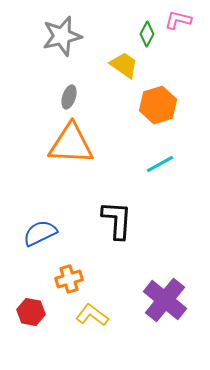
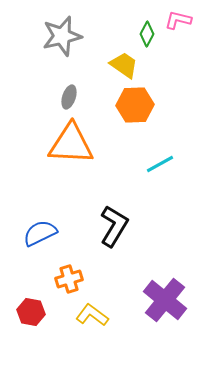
orange hexagon: moved 23 px left; rotated 15 degrees clockwise
black L-shape: moved 3 px left, 6 px down; rotated 27 degrees clockwise
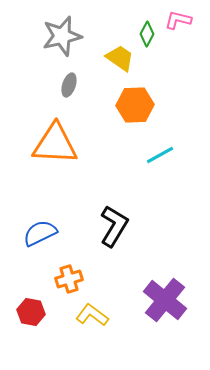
yellow trapezoid: moved 4 px left, 7 px up
gray ellipse: moved 12 px up
orange triangle: moved 16 px left
cyan line: moved 9 px up
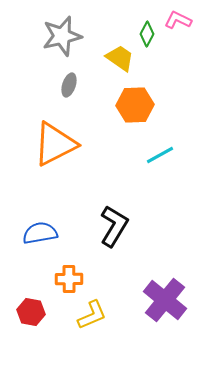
pink L-shape: rotated 12 degrees clockwise
orange triangle: rotated 30 degrees counterclockwise
blue semicircle: rotated 16 degrees clockwise
orange cross: rotated 16 degrees clockwise
yellow L-shape: rotated 120 degrees clockwise
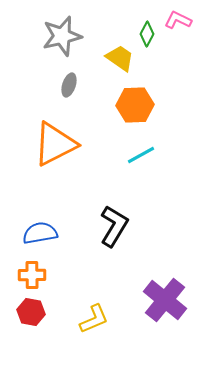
cyan line: moved 19 px left
orange cross: moved 37 px left, 4 px up
yellow L-shape: moved 2 px right, 4 px down
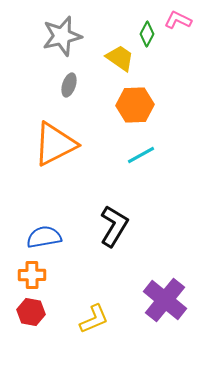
blue semicircle: moved 4 px right, 4 px down
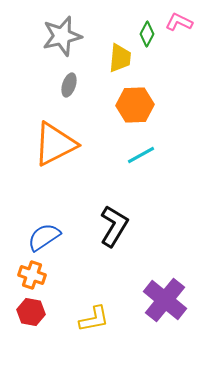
pink L-shape: moved 1 px right, 2 px down
yellow trapezoid: rotated 60 degrees clockwise
blue semicircle: rotated 24 degrees counterclockwise
orange cross: rotated 20 degrees clockwise
yellow L-shape: rotated 12 degrees clockwise
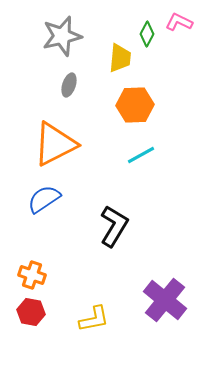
blue semicircle: moved 38 px up
